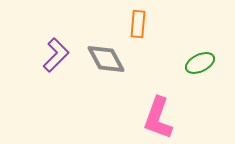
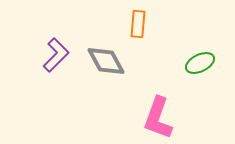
gray diamond: moved 2 px down
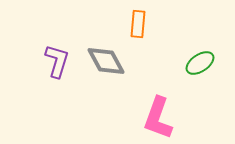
purple L-shape: moved 1 px right, 6 px down; rotated 28 degrees counterclockwise
green ellipse: rotated 8 degrees counterclockwise
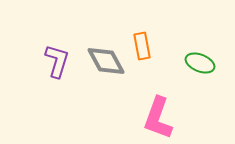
orange rectangle: moved 4 px right, 22 px down; rotated 16 degrees counterclockwise
green ellipse: rotated 56 degrees clockwise
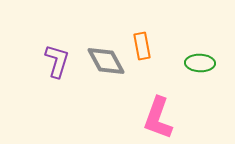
green ellipse: rotated 20 degrees counterclockwise
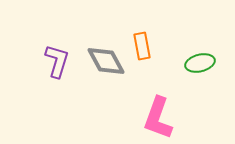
green ellipse: rotated 16 degrees counterclockwise
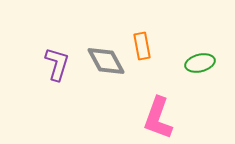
purple L-shape: moved 3 px down
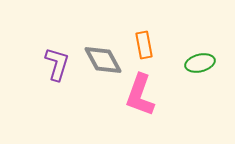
orange rectangle: moved 2 px right, 1 px up
gray diamond: moved 3 px left, 1 px up
pink L-shape: moved 18 px left, 23 px up
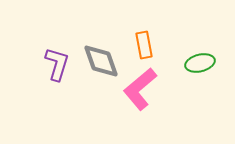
gray diamond: moved 2 px left, 1 px down; rotated 9 degrees clockwise
pink L-shape: moved 6 px up; rotated 30 degrees clockwise
